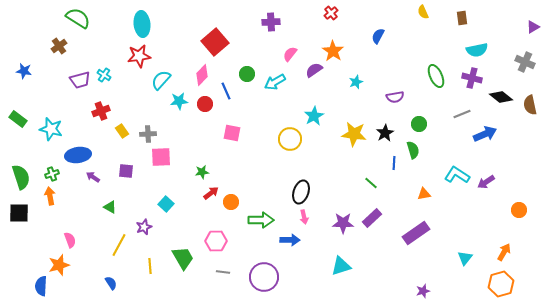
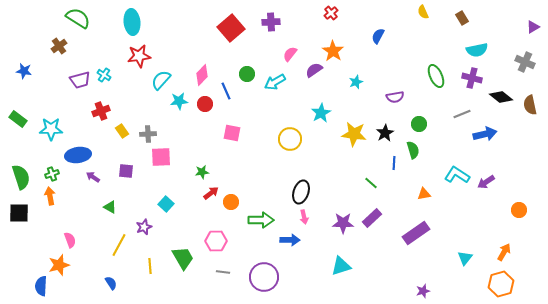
brown rectangle at (462, 18): rotated 24 degrees counterclockwise
cyan ellipse at (142, 24): moved 10 px left, 2 px up
red square at (215, 42): moved 16 px right, 14 px up
cyan star at (314, 116): moved 7 px right, 3 px up
cyan star at (51, 129): rotated 15 degrees counterclockwise
blue arrow at (485, 134): rotated 10 degrees clockwise
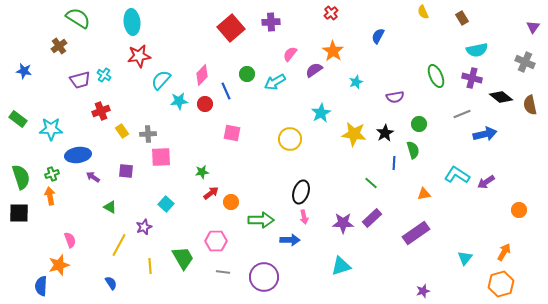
purple triangle at (533, 27): rotated 24 degrees counterclockwise
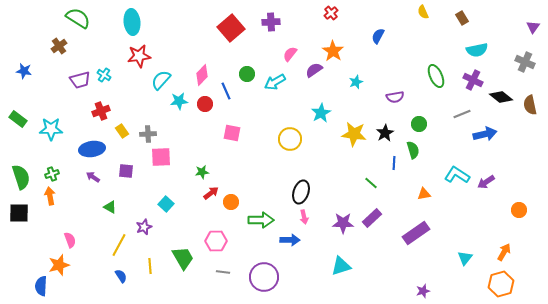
purple cross at (472, 78): moved 1 px right, 2 px down; rotated 12 degrees clockwise
blue ellipse at (78, 155): moved 14 px right, 6 px up
blue semicircle at (111, 283): moved 10 px right, 7 px up
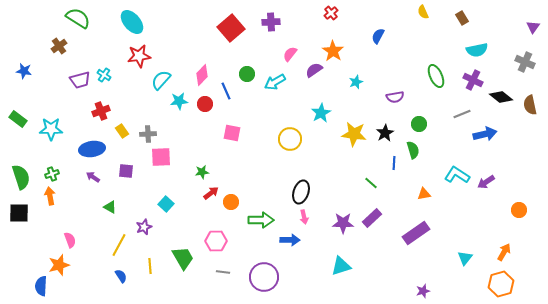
cyan ellipse at (132, 22): rotated 35 degrees counterclockwise
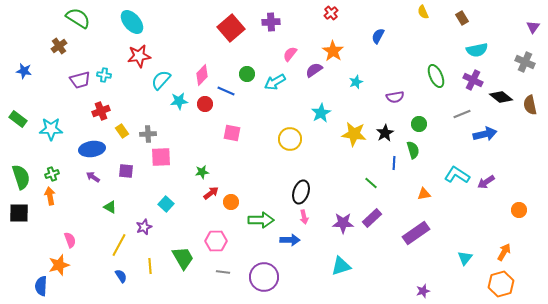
cyan cross at (104, 75): rotated 24 degrees counterclockwise
blue line at (226, 91): rotated 42 degrees counterclockwise
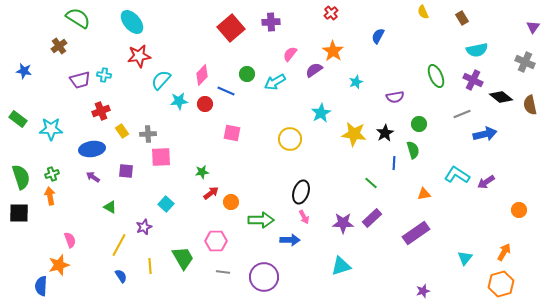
pink arrow at (304, 217): rotated 16 degrees counterclockwise
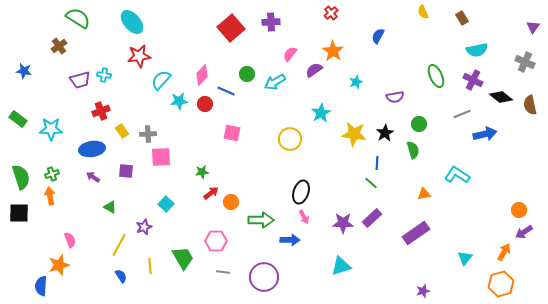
blue line at (394, 163): moved 17 px left
purple arrow at (486, 182): moved 38 px right, 50 px down
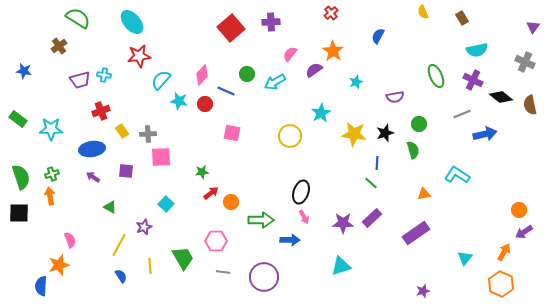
cyan star at (179, 101): rotated 18 degrees clockwise
black star at (385, 133): rotated 12 degrees clockwise
yellow circle at (290, 139): moved 3 px up
orange hexagon at (501, 284): rotated 20 degrees counterclockwise
